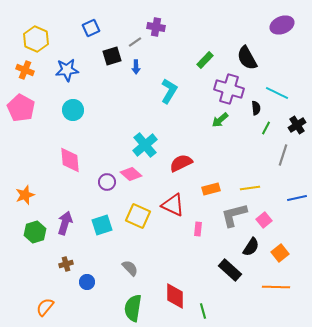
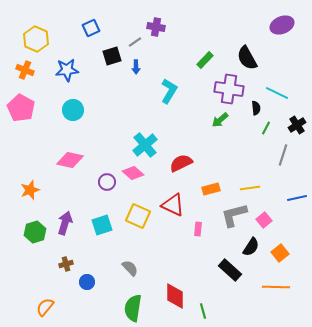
purple cross at (229, 89): rotated 8 degrees counterclockwise
pink diamond at (70, 160): rotated 72 degrees counterclockwise
pink diamond at (131, 174): moved 2 px right, 1 px up
orange star at (25, 195): moved 5 px right, 5 px up
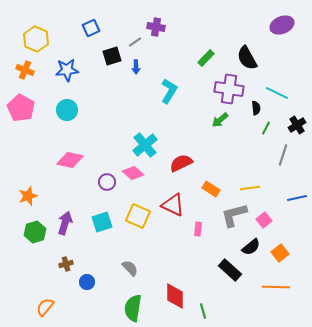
green rectangle at (205, 60): moved 1 px right, 2 px up
cyan circle at (73, 110): moved 6 px left
orange rectangle at (211, 189): rotated 48 degrees clockwise
orange star at (30, 190): moved 2 px left, 6 px down
cyan square at (102, 225): moved 3 px up
black semicircle at (251, 247): rotated 18 degrees clockwise
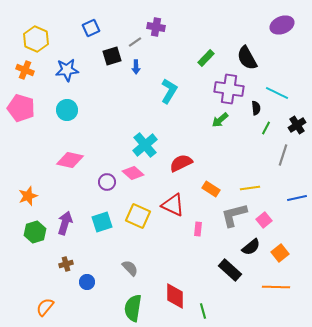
pink pentagon at (21, 108): rotated 12 degrees counterclockwise
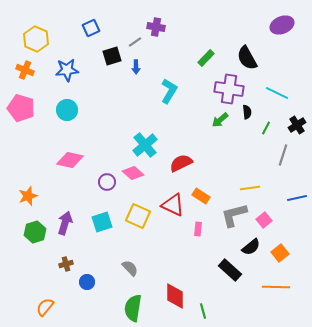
black semicircle at (256, 108): moved 9 px left, 4 px down
orange rectangle at (211, 189): moved 10 px left, 7 px down
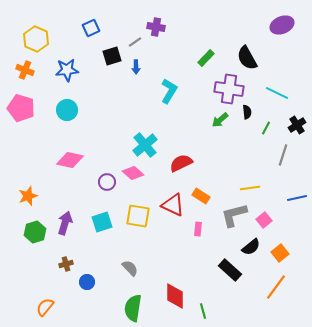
yellow square at (138, 216): rotated 15 degrees counterclockwise
orange line at (276, 287): rotated 56 degrees counterclockwise
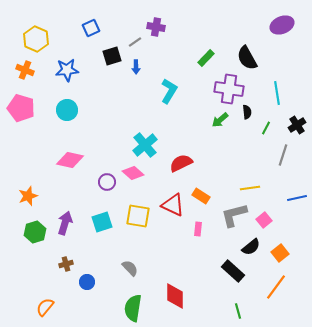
cyan line at (277, 93): rotated 55 degrees clockwise
black rectangle at (230, 270): moved 3 px right, 1 px down
green line at (203, 311): moved 35 px right
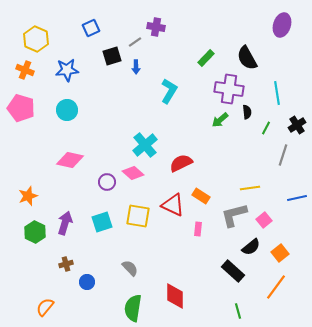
purple ellipse at (282, 25): rotated 50 degrees counterclockwise
green hexagon at (35, 232): rotated 15 degrees counterclockwise
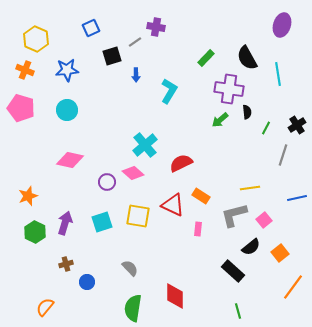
blue arrow at (136, 67): moved 8 px down
cyan line at (277, 93): moved 1 px right, 19 px up
orange line at (276, 287): moved 17 px right
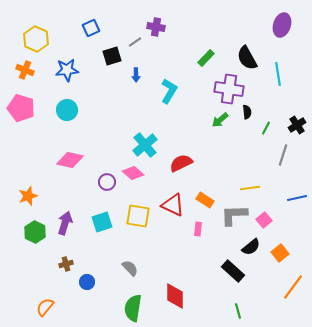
orange rectangle at (201, 196): moved 4 px right, 4 px down
gray L-shape at (234, 215): rotated 12 degrees clockwise
